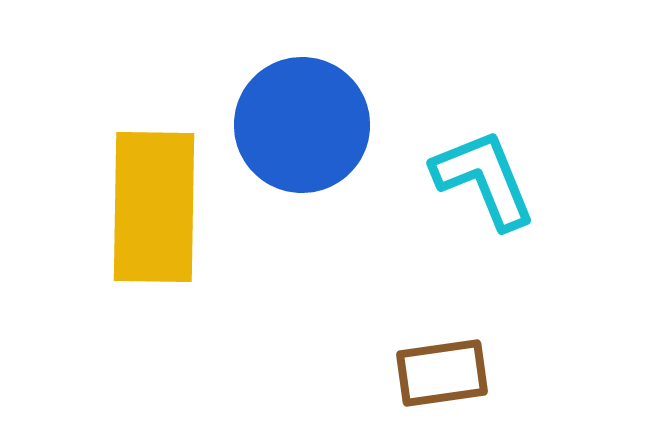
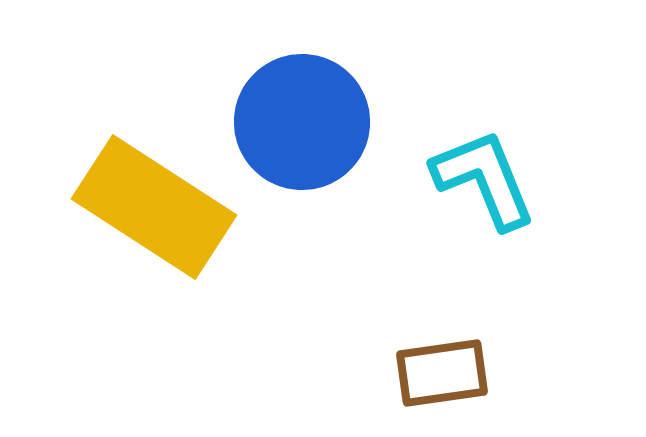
blue circle: moved 3 px up
yellow rectangle: rotated 58 degrees counterclockwise
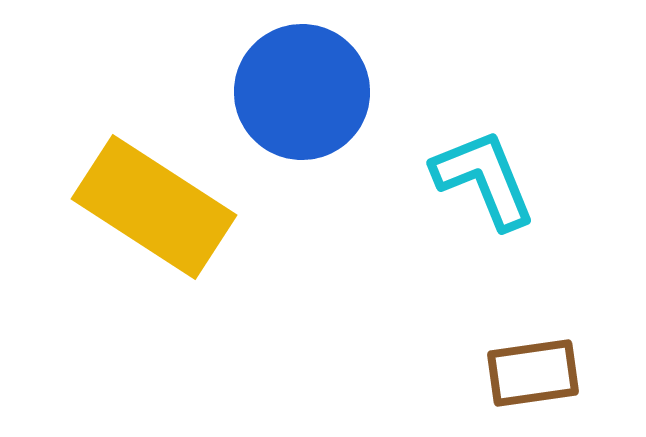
blue circle: moved 30 px up
brown rectangle: moved 91 px right
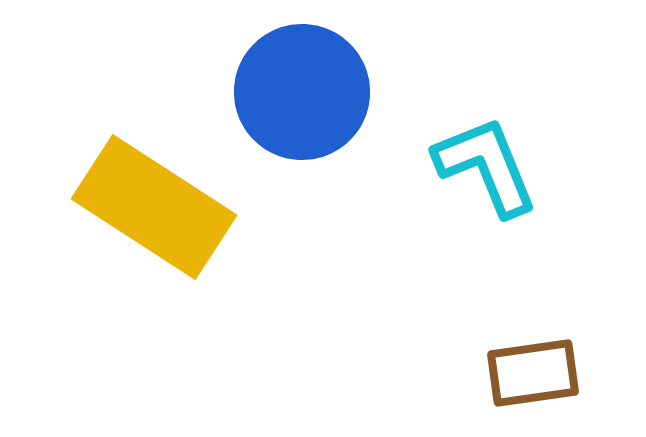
cyan L-shape: moved 2 px right, 13 px up
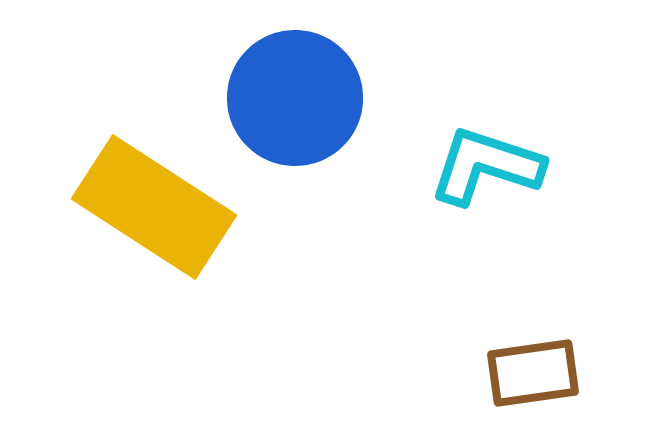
blue circle: moved 7 px left, 6 px down
cyan L-shape: rotated 50 degrees counterclockwise
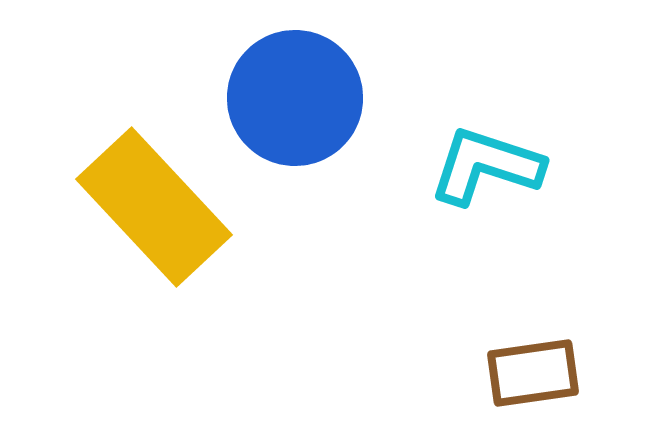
yellow rectangle: rotated 14 degrees clockwise
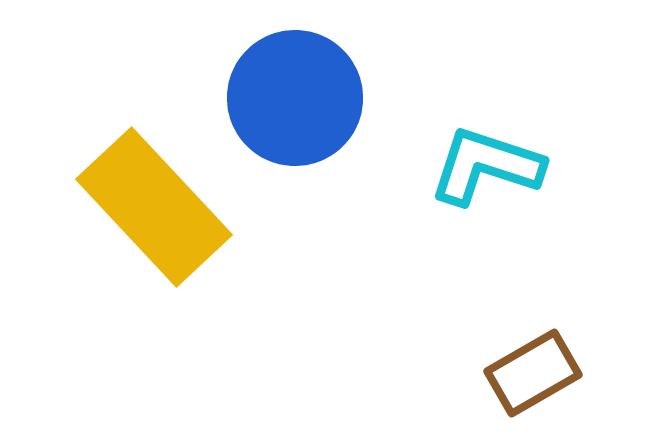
brown rectangle: rotated 22 degrees counterclockwise
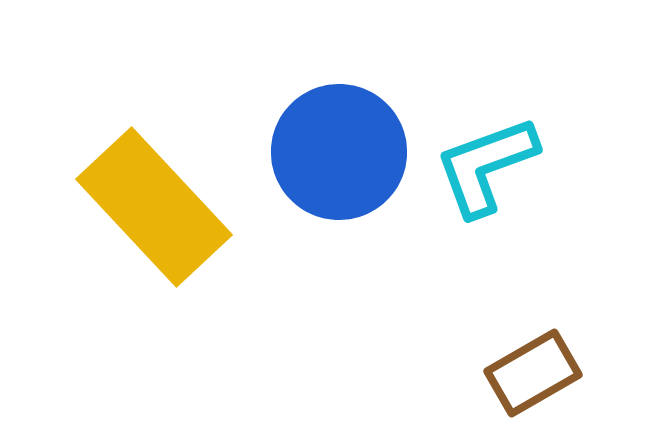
blue circle: moved 44 px right, 54 px down
cyan L-shape: rotated 38 degrees counterclockwise
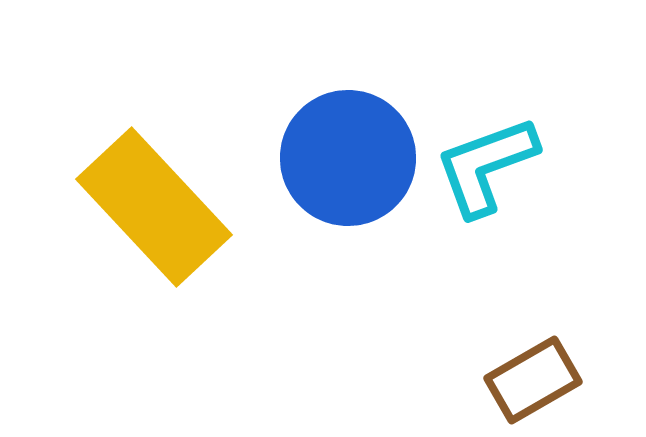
blue circle: moved 9 px right, 6 px down
brown rectangle: moved 7 px down
